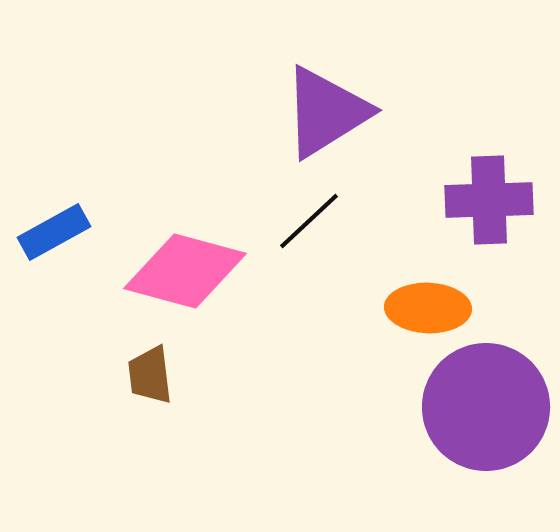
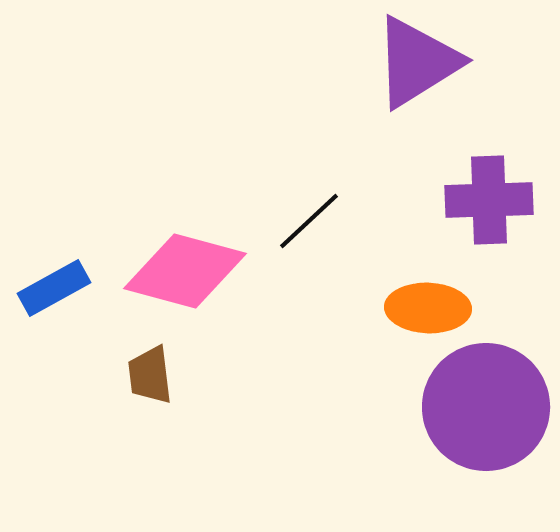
purple triangle: moved 91 px right, 50 px up
blue rectangle: moved 56 px down
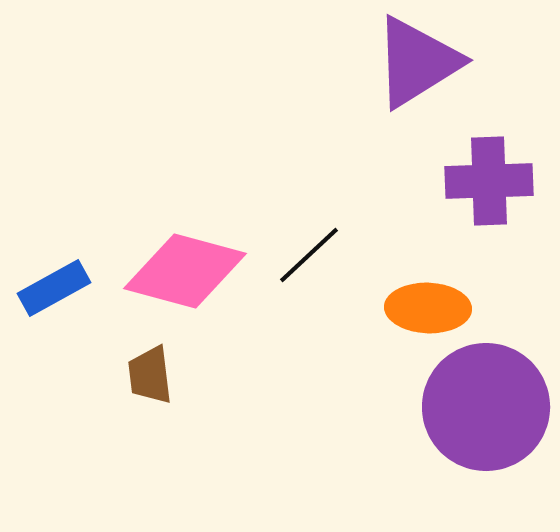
purple cross: moved 19 px up
black line: moved 34 px down
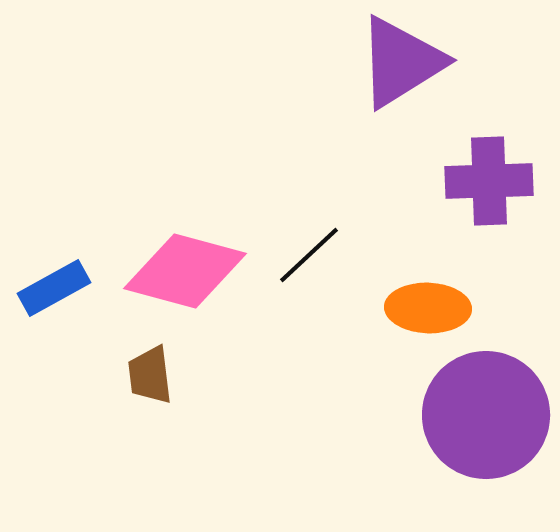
purple triangle: moved 16 px left
purple circle: moved 8 px down
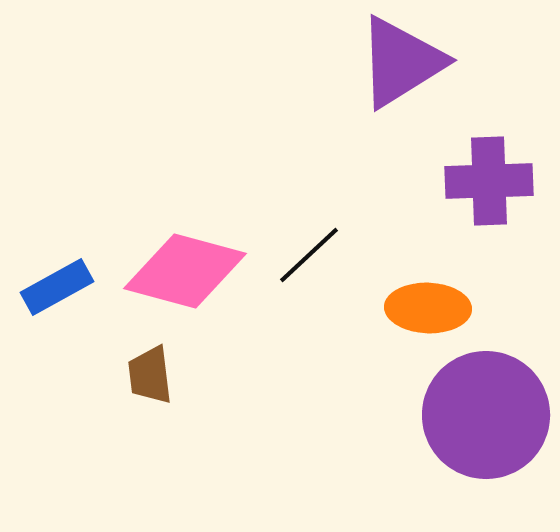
blue rectangle: moved 3 px right, 1 px up
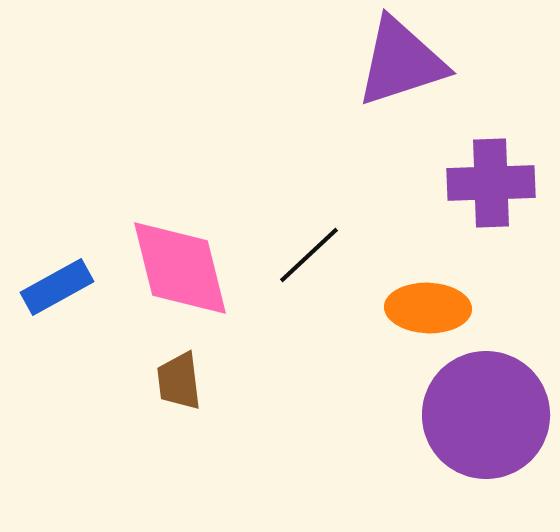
purple triangle: rotated 14 degrees clockwise
purple cross: moved 2 px right, 2 px down
pink diamond: moved 5 px left, 3 px up; rotated 61 degrees clockwise
brown trapezoid: moved 29 px right, 6 px down
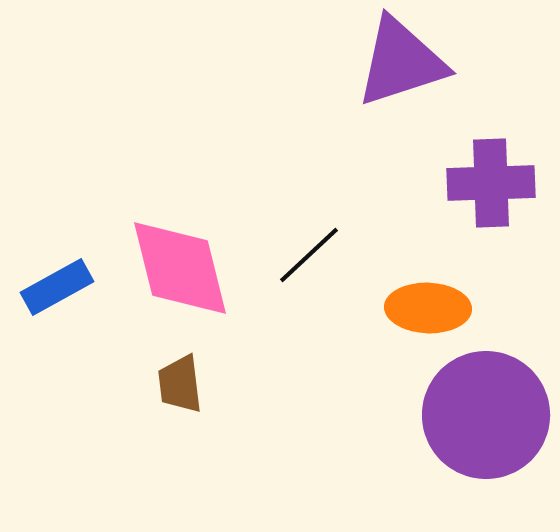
brown trapezoid: moved 1 px right, 3 px down
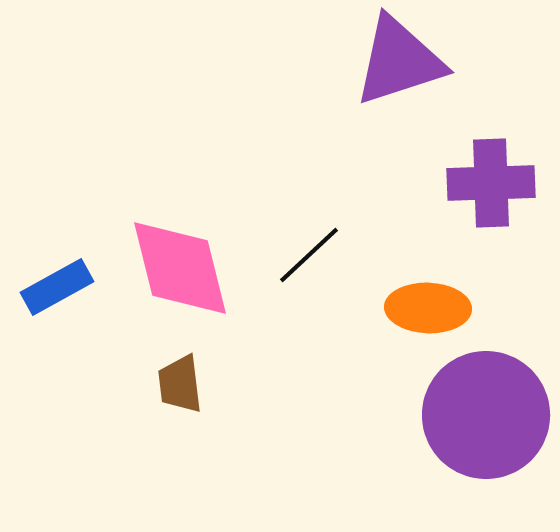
purple triangle: moved 2 px left, 1 px up
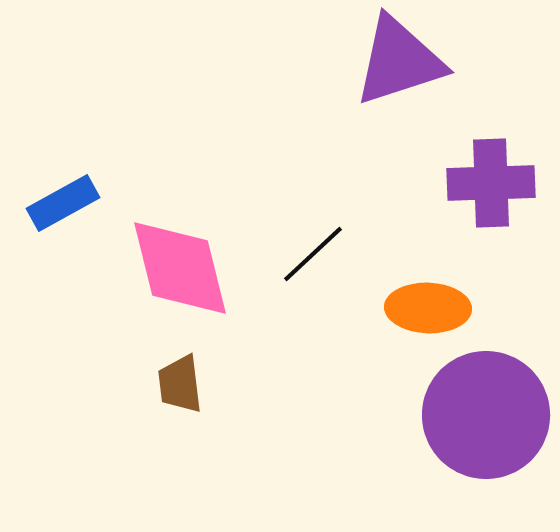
black line: moved 4 px right, 1 px up
blue rectangle: moved 6 px right, 84 px up
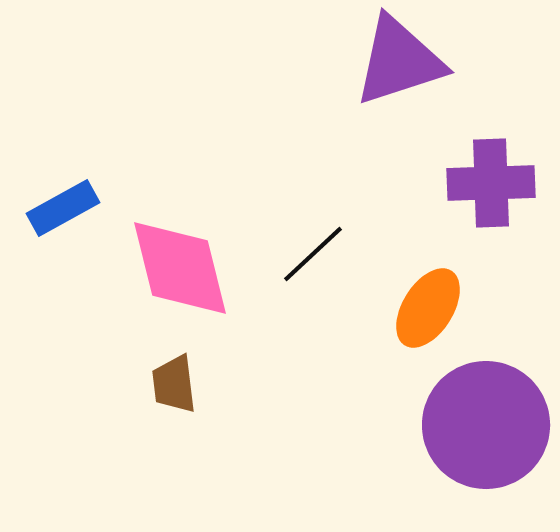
blue rectangle: moved 5 px down
orange ellipse: rotated 60 degrees counterclockwise
brown trapezoid: moved 6 px left
purple circle: moved 10 px down
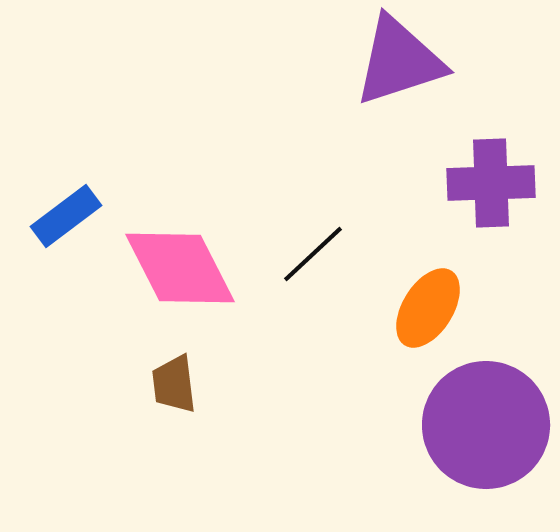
blue rectangle: moved 3 px right, 8 px down; rotated 8 degrees counterclockwise
pink diamond: rotated 13 degrees counterclockwise
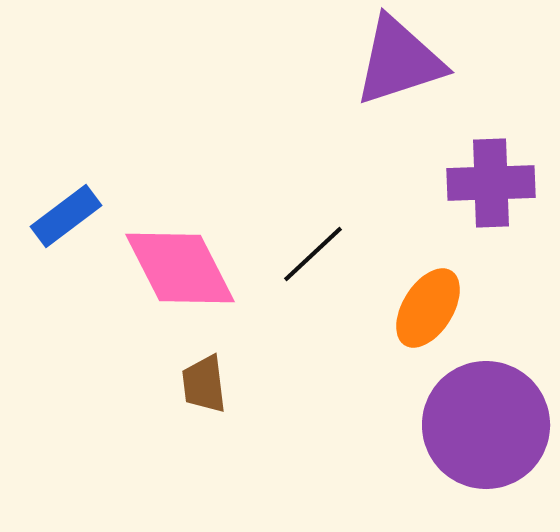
brown trapezoid: moved 30 px right
